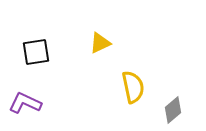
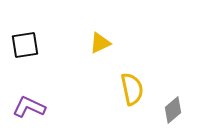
black square: moved 11 px left, 7 px up
yellow semicircle: moved 1 px left, 2 px down
purple L-shape: moved 4 px right, 4 px down
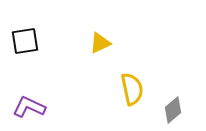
black square: moved 4 px up
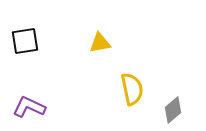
yellow triangle: rotated 15 degrees clockwise
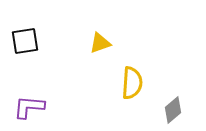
yellow triangle: rotated 10 degrees counterclockwise
yellow semicircle: moved 6 px up; rotated 16 degrees clockwise
purple L-shape: rotated 20 degrees counterclockwise
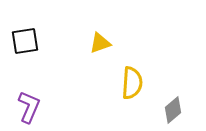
purple L-shape: rotated 108 degrees clockwise
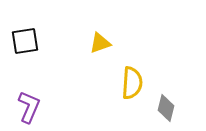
gray diamond: moved 7 px left, 2 px up; rotated 36 degrees counterclockwise
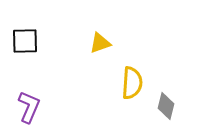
black square: rotated 8 degrees clockwise
gray diamond: moved 2 px up
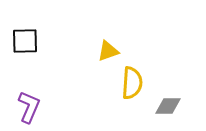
yellow triangle: moved 8 px right, 8 px down
gray diamond: moved 2 px right; rotated 76 degrees clockwise
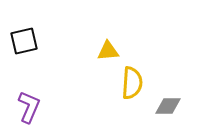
black square: moved 1 px left; rotated 12 degrees counterclockwise
yellow triangle: rotated 15 degrees clockwise
